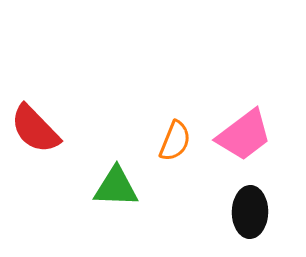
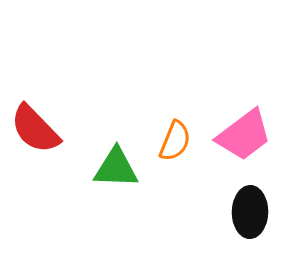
green triangle: moved 19 px up
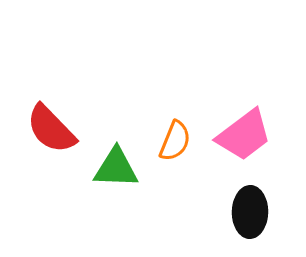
red semicircle: moved 16 px right
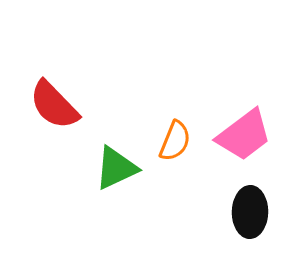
red semicircle: moved 3 px right, 24 px up
green triangle: rotated 27 degrees counterclockwise
